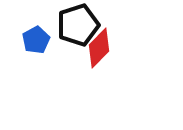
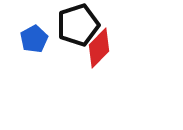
blue pentagon: moved 2 px left, 1 px up
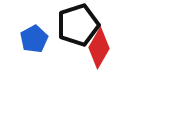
red diamond: rotated 15 degrees counterclockwise
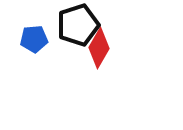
blue pentagon: rotated 24 degrees clockwise
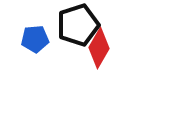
blue pentagon: moved 1 px right
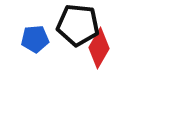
black pentagon: rotated 24 degrees clockwise
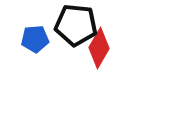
black pentagon: moved 2 px left
